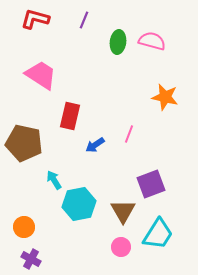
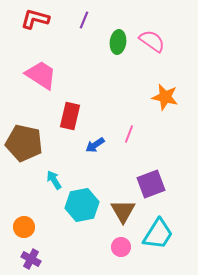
pink semicircle: rotated 20 degrees clockwise
cyan hexagon: moved 3 px right, 1 px down
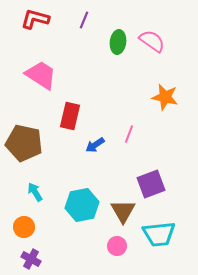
cyan arrow: moved 19 px left, 12 px down
cyan trapezoid: moved 1 px right; rotated 52 degrees clockwise
pink circle: moved 4 px left, 1 px up
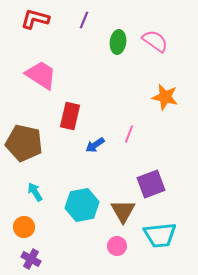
pink semicircle: moved 3 px right
cyan trapezoid: moved 1 px right, 1 px down
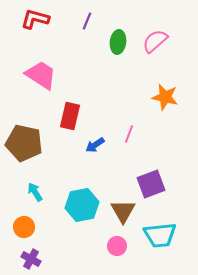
purple line: moved 3 px right, 1 px down
pink semicircle: rotated 76 degrees counterclockwise
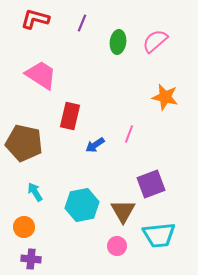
purple line: moved 5 px left, 2 px down
cyan trapezoid: moved 1 px left
purple cross: rotated 24 degrees counterclockwise
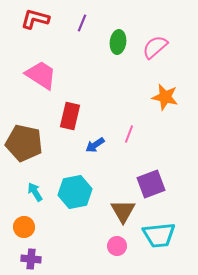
pink semicircle: moved 6 px down
cyan hexagon: moved 7 px left, 13 px up
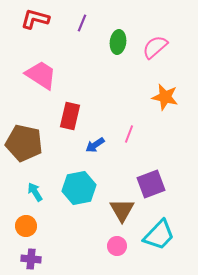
cyan hexagon: moved 4 px right, 4 px up
brown triangle: moved 1 px left, 1 px up
orange circle: moved 2 px right, 1 px up
cyan trapezoid: rotated 40 degrees counterclockwise
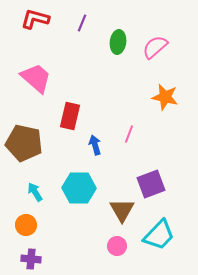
pink trapezoid: moved 5 px left, 3 px down; rotated 8 degrees clockwise
blue arrow: rotated 108 degrees clockwise
cyan hexagon: rotated 12 degrees clockwise
orange circle: moved 1 px up
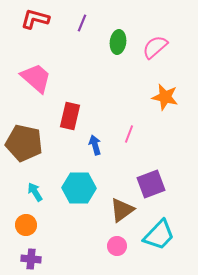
brown triangle: rotated 24 degrees clockwise
